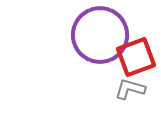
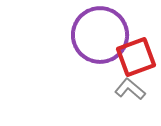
gray L-shape: rotated 24 degrees clockwise
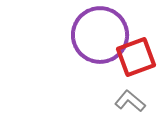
gray L-shape: moved 12 px down
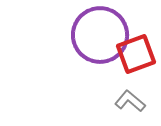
red square: moved 3 px up
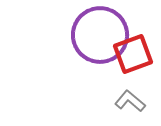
red square: moved 3 px left
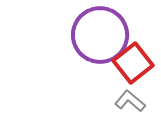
red square: moved 9 px down; rotated 18 degrees counterclockwise
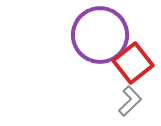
gray L-shape: rotated 96 degrees clockwise
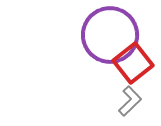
purple circle: moved 10 px right
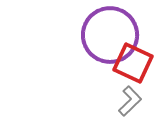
red square: rotated 27 degrees counterclockwise
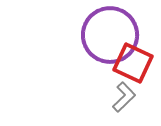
gray L-shape: moved 6 px left, 4 px up
